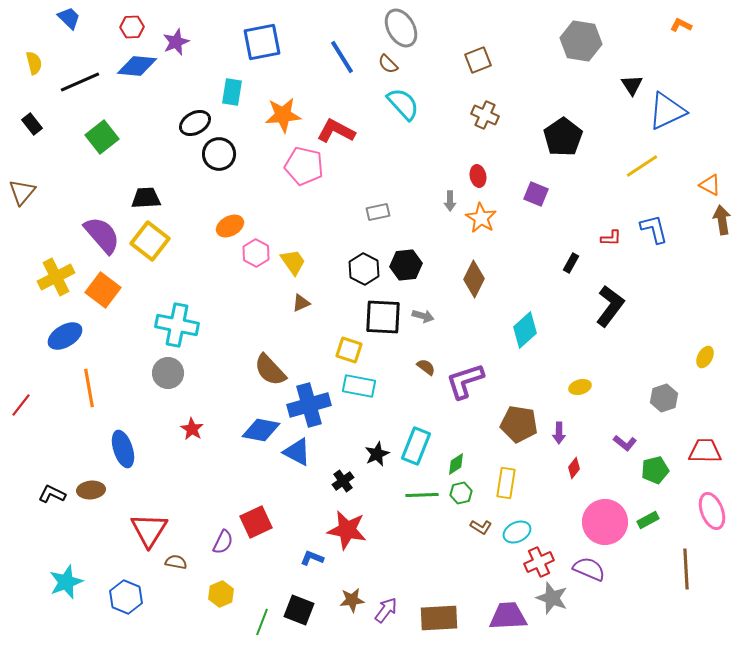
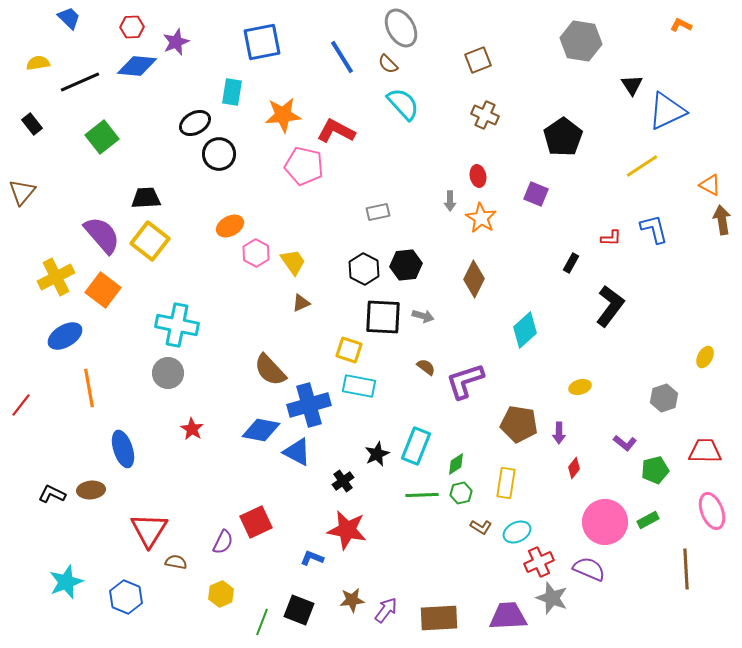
yellow semicircle at (34, 63): moved 4 px right; rotated 85 degrees counterclockwise
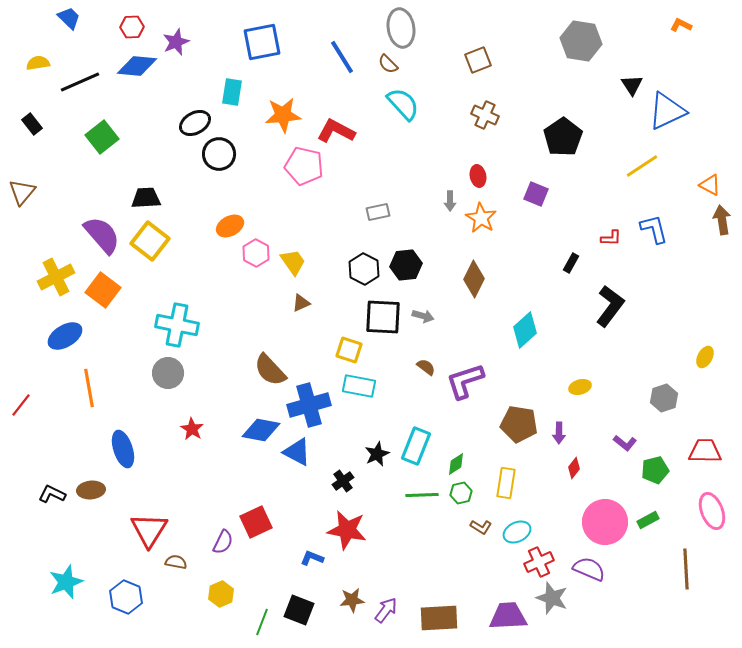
gray ellipse at (401, 28): rotated 21 degrees clockwise
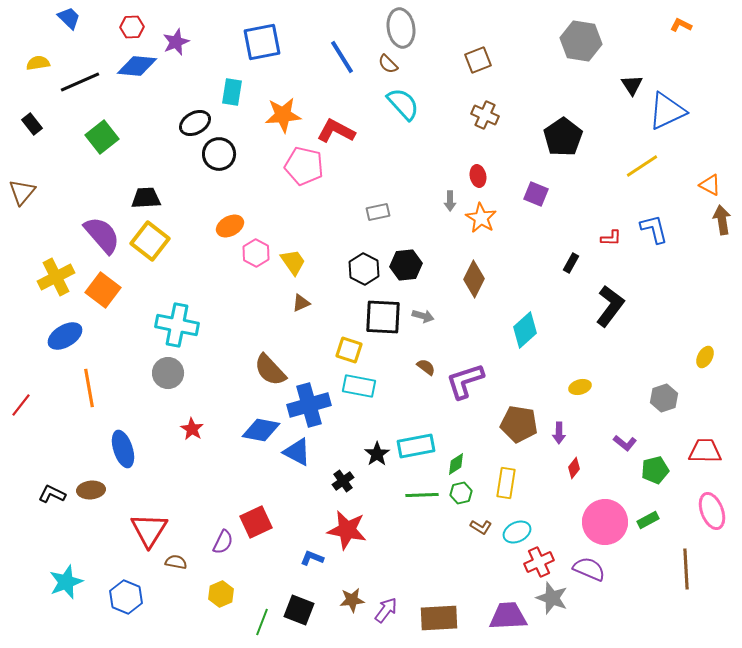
cyan rectangle at (416, 446): rotated 57 degrees clockwise
black star at (377, 454): rotated 10 degrees counterclockwise
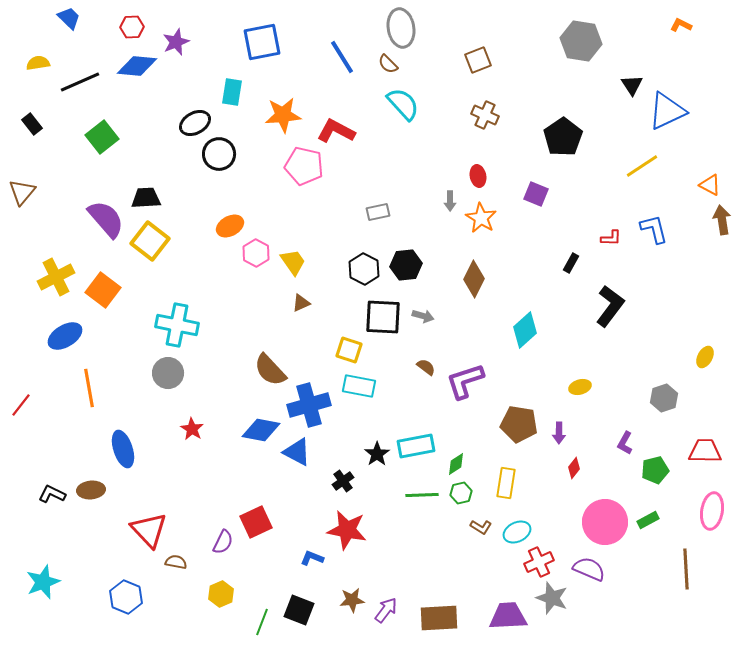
purple semicircle at (102, 235): moved 4 px right, 16 px up
purple L-shape at (625, 443): rotated 80 degrees clockwise
pink ellipse at (712, 511): rotated 30 degrees clockwise
red triangle at (149, 530): rotated 15 degrees counterclockwise
cyan star at (66, 582): moved 23 px left
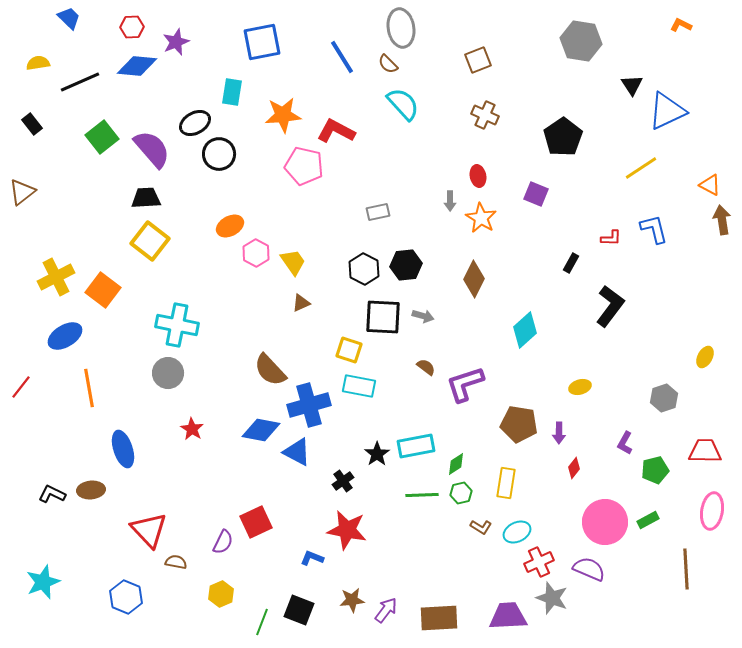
yellow line at (642, 166): moved 1 px left, 2 px down
brown triangle at (22, 192): rotated 12 degrees clockwise
purple semicircle at (106, 219): moved 46 px right, 70 px up
purple L-shape at (465, 381): moved 3 px down
red line at (21, 405): moved 18 px up
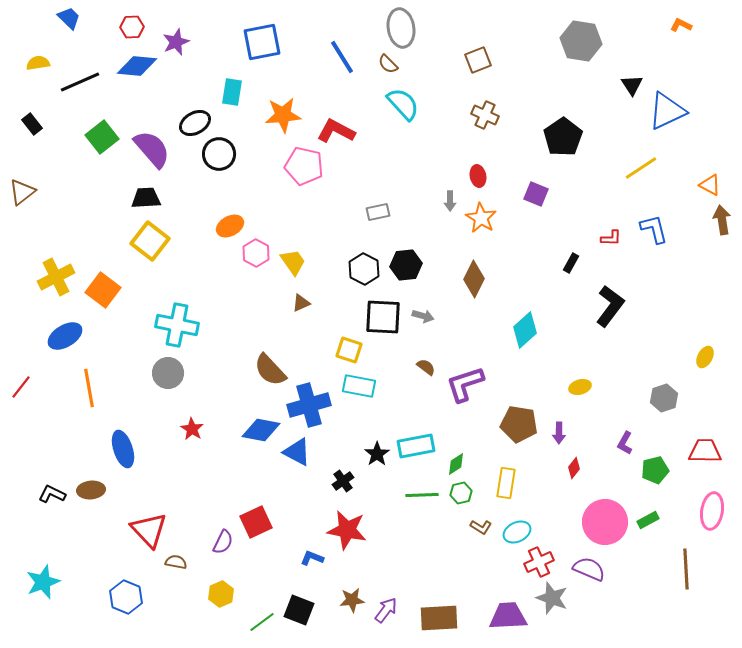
green line at (262, 622): rotated 32 degrees clockwise
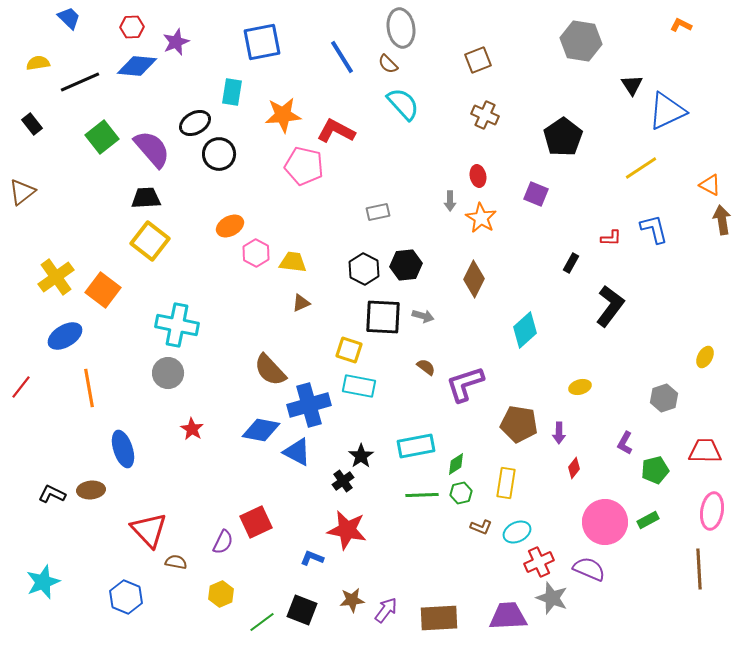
yellow trapezoid at (293, 262): rotated 48 degrees counterclockwise
yellow cross at (56, 277): rotated 9 degrees counterclockwise
black star at (377, 454): moved 16 px left, 2 px down
brown L-shape at (481, 527): rotated 10 degrees counterclockwise
brown line at (686, 569): moved 13 px right
black square at (299, 610): moved 3 px right
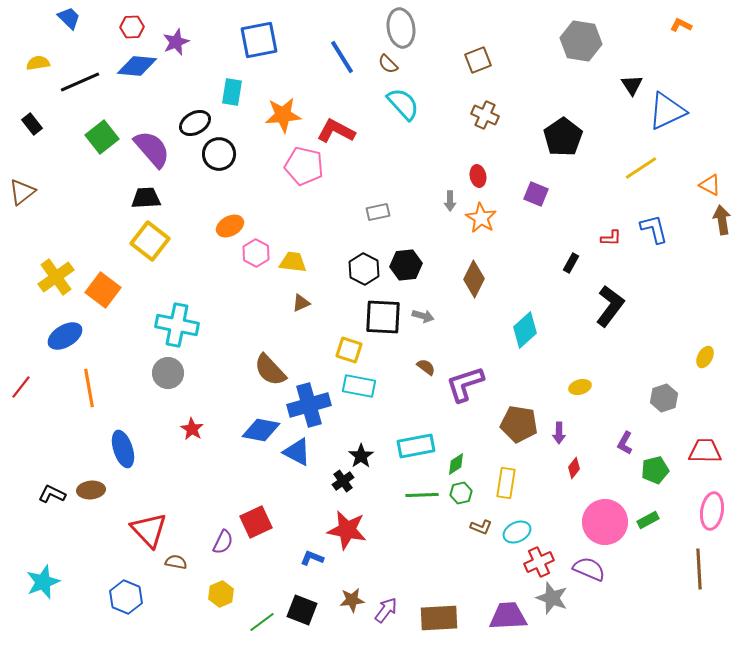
blue square at (262, 42): moved 3 px left, 2 px up
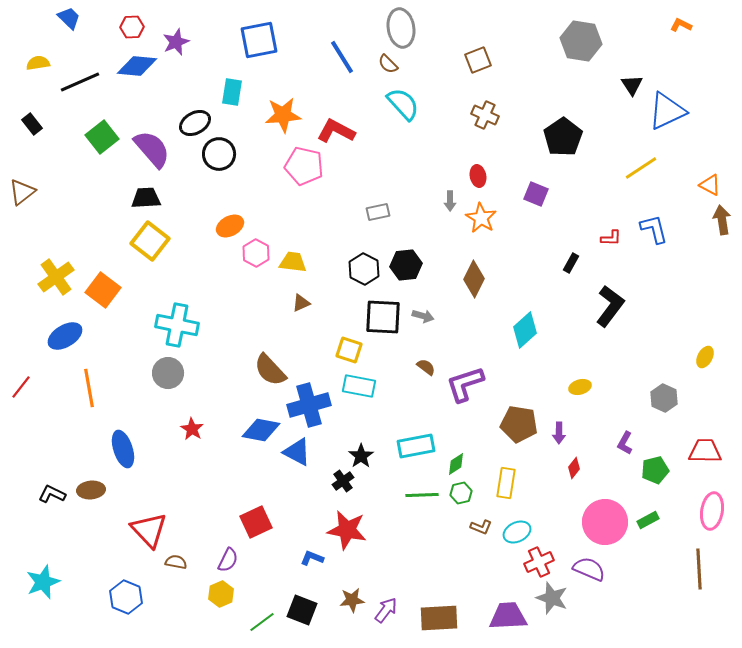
gray hexagon at (664, 398): rotated 16 degrees counterclockwise
purple semicircle at (223, 542): moved 5 px right, 18 px down
